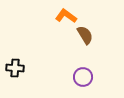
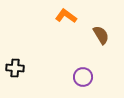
brown semicircle: moved 16 px right
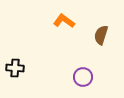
orange L-shape: moved 2 px left, 5 px down
brown semicircle: rotated 132 degrees counterclockwise
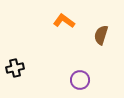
black cross: rotated 18 degrees counterclockwise
purple circle: moved 3 px left, 3 px down
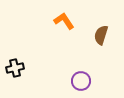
orange L-shape: rotated 20 degrees clockwise
purple circle: moved 1 px right, 1 px down
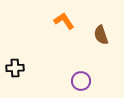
brown semicircle: rotated 36 degrees counterclockwise
black cross: rotated 12 degrees clockwise
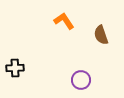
purple circle: moved 1 px up
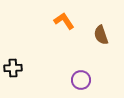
black cross: moved 2 px left
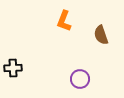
orange L-shape: rotated 125 degrees counterclockwise
purple circle: moved 1 px left, 1 px up
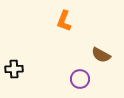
brown semicircle: moved 20 px down; rotated 42 degrees counterclockwise
black cross: moved 1 px right, 1 px down
